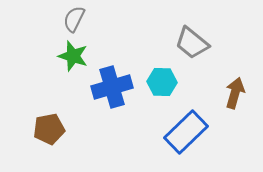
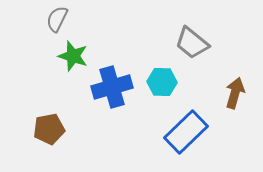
gray semicircle: moved 17 px left
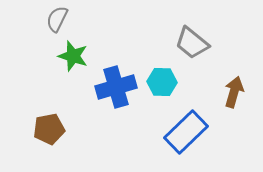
blue cross: moved 4 px right
brown arrow: moved 1 px left, 1 px up
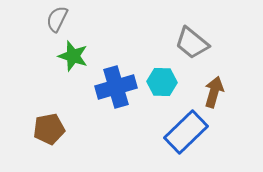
brown arrow: moved 20 px left
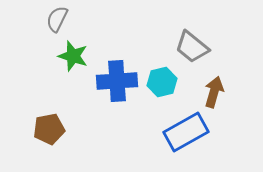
gray trapezoid: moved 4 px down
cyan hexagon: rotated 16 degrees counterclockwise
blue cross: moved 1 px right, 6 px up; rotated 12 degrees clockwise
blue rectangle: rotated 15 degrees clockwise
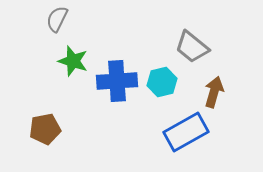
green star: moved 5 px down
brown pentagon: moved 4 px left
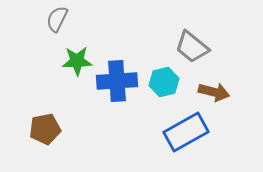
green star: moved 4 px right; rotated 20 degrees counterclockwise
cyan hexagon: moved 2 px right
brown arrow: rotated 88 degrees clockwise
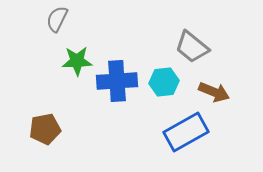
cyan hexagon: rotated 8 degrees clockwise
brown arrow: rotated 8 degrees clockwise
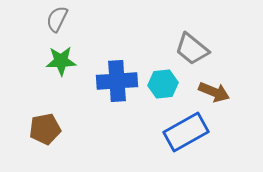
gray trapezoid: moved 2 px down
green star: moved 16 px left
cyan hexagon: moved 1 px left, 2 px down
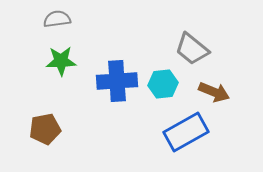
gray semicircle: rotated 56 degrees clockwise
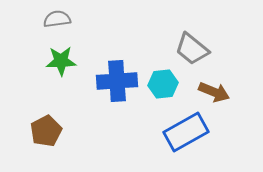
brown pentagon: moved 1 px right, 2 px down; rotated 16 degrees counterclockwise
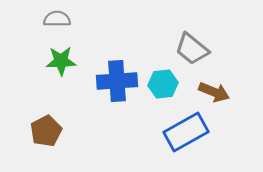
gray semicircle: rotated 8 degrees clockwise
